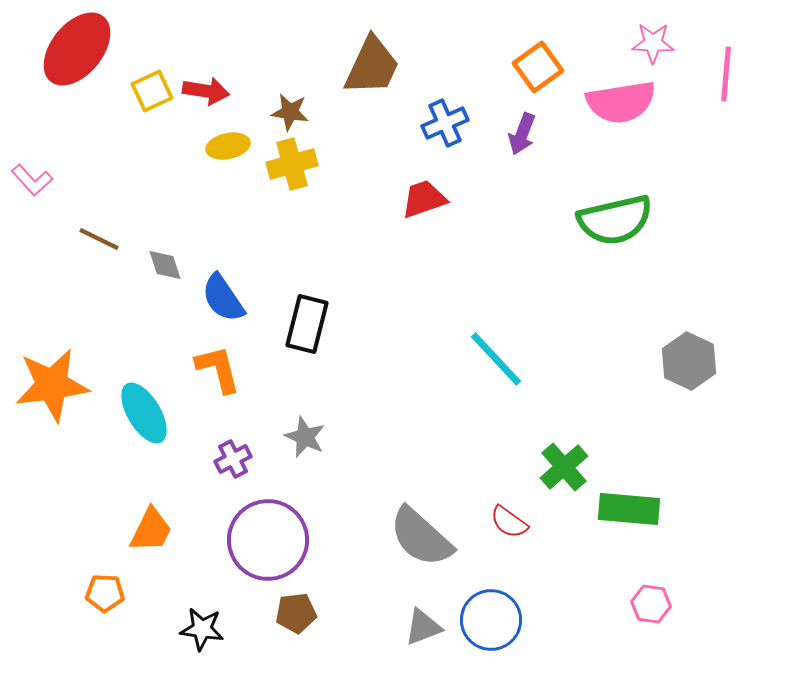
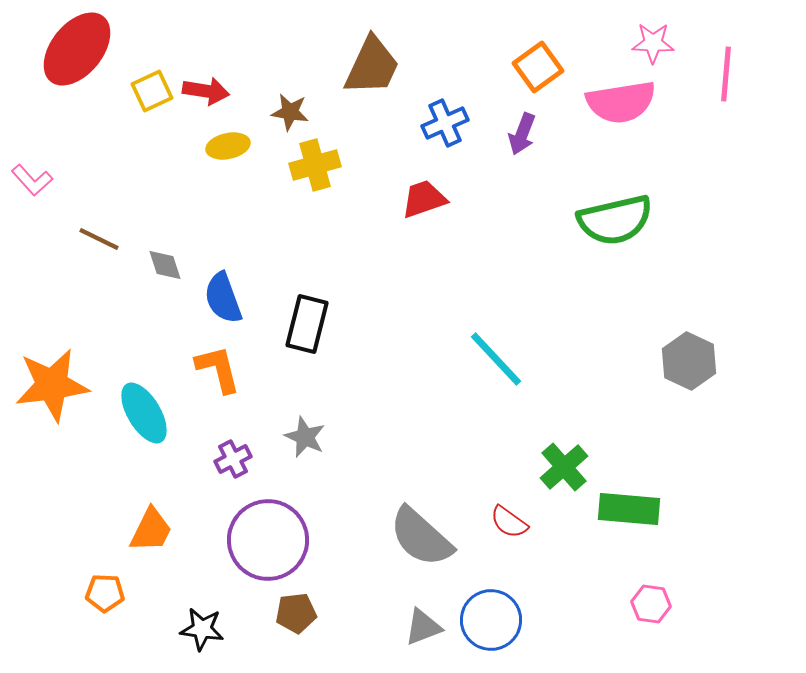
yellow cross: moved 23 px right, 1 px down
blue semicircle: rotated 14 degrees clockwise
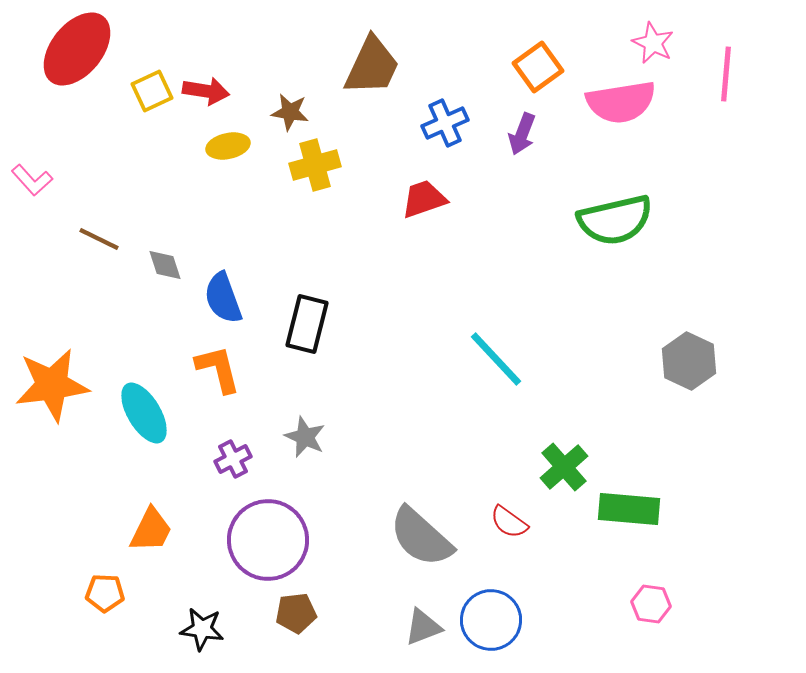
pink star: rotated 24 degrees clockwise
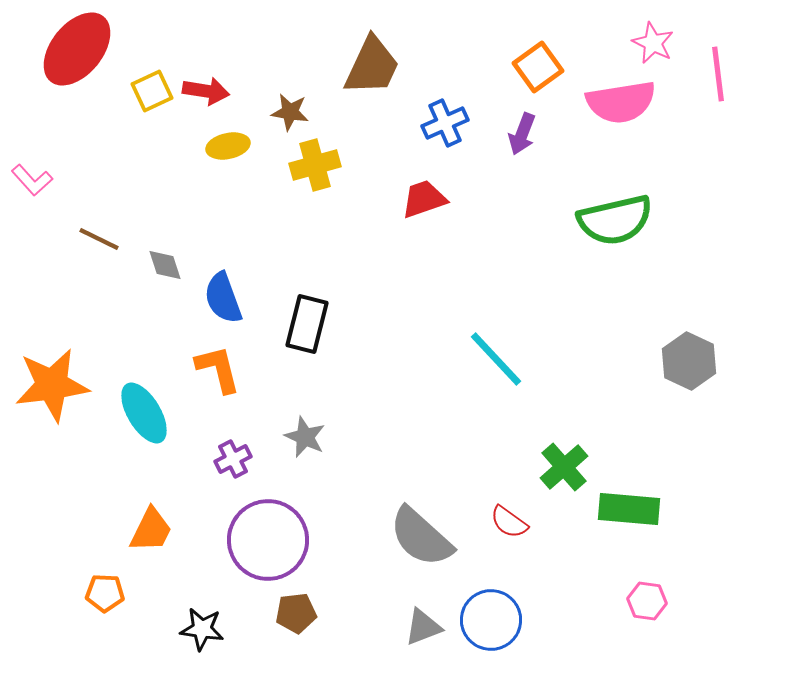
pink line: moved 8 px left; rotated 12 degrees counterclockwise
pink hexagon: moved 4 px left, 3 px up
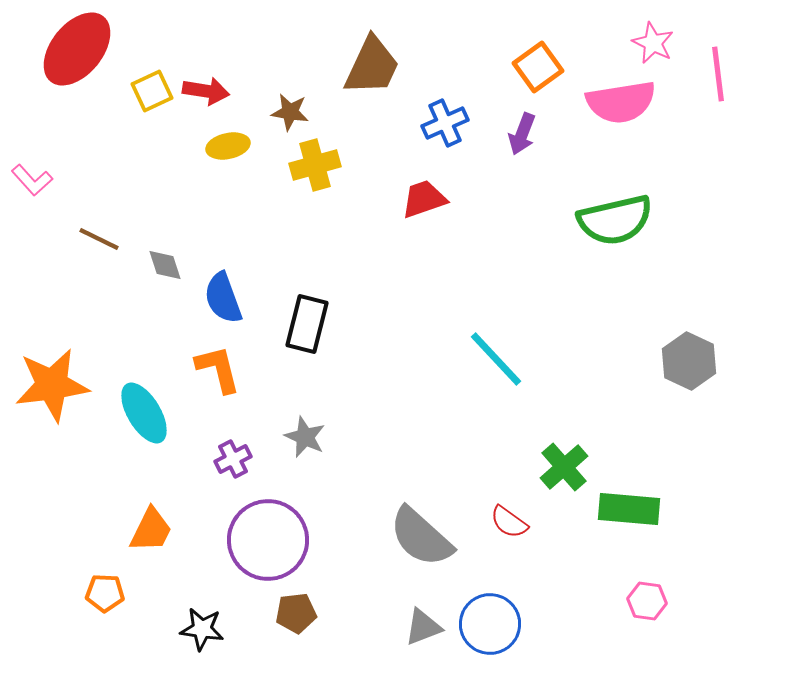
blue circle: moved 1 px left, 4 px down
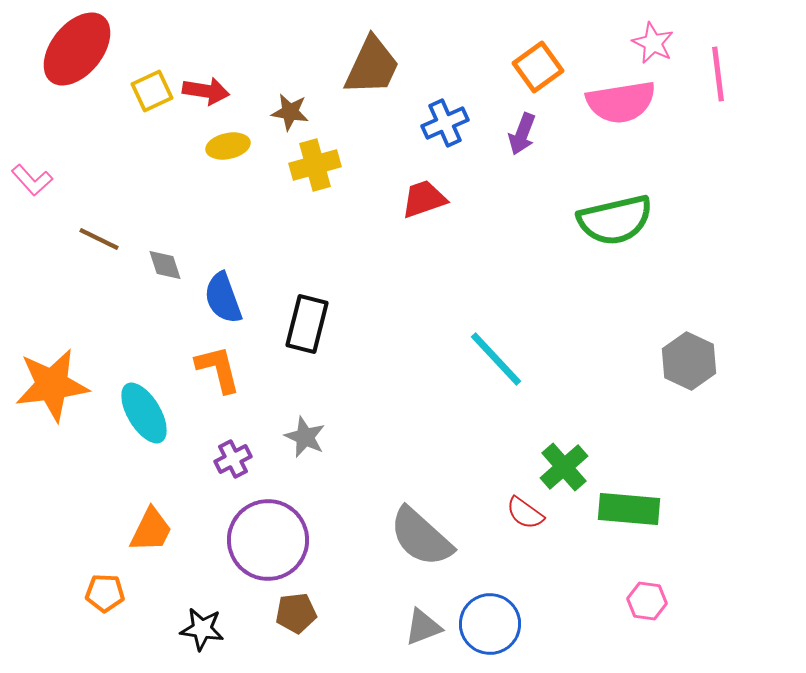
red semicircle: moved 16 px right, 9 px up
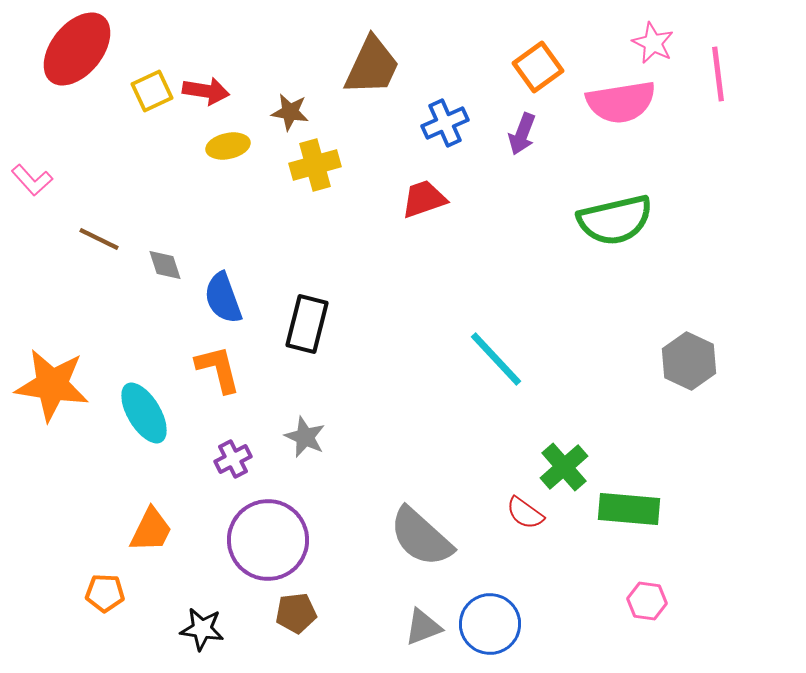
orange star: rotated 16 degrees clockwise
